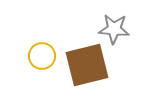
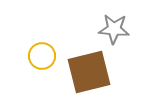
brown square: moved 2 px right, 7 px down
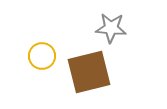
gray star: moved 3 px left, 1 px up
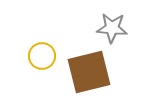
gray star: moved 1 px right
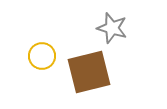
gray star: rotated 12 degrees clockwise
